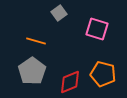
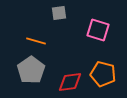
gray square: rotated 28 degrees clockwise
pink square: moved 1 px right, 1 px down
gray pentagon: moved 1 px left, 1 px up
red diamond: rotated 15 degrees clockwise
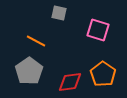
gray square: rotated 21 degrees clockwise
orange line: rotated 12 degrees clockwise
gray pentagon: moved 2 px left, 1 px down
orange pentagon: rotated 20 degrees clockwise
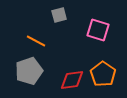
gray square: moved 2 px down; rotated 28 degrees counterclockwise
gray pentagon: rotated 16 degrees clockwise
red diamond: moved 2 px right, 2 px up
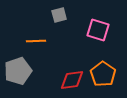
orange line: rotated 30 degrees counterclockwise
gray pentagon: moved 11 px left
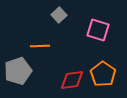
gray square: rotated 28 degrees counterclockwise
orange line: moved 4 px right, 5 px down
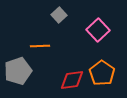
pink square: rotated 30 degrees clockwise
orange pentagon: moved 1 px left, 1 px up
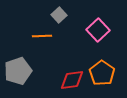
orange line: moved 2 px right, 10 px up
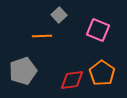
pink square: rotated 25 degrees counterclockwise
gray pentagon: moved 5 px right
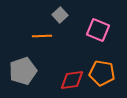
gray square: moved 1 px right
orange pentagon: rotated 25 degrees counterclockwise
